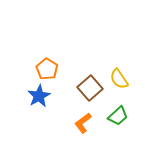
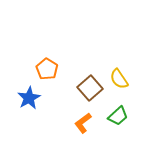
blue star: moved 10 px left, 2 px down
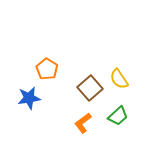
blue star: rotated 20 degrees clockwise
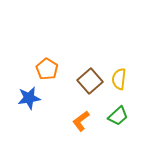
yellow semicircle: rotated 40 degrees clockwise
brown square: moved 7 px up
orange L-shape: moved 2 px left, 2 px up
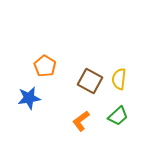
orange pentagon: moved 2 px left, 3 px up
brown square: rotated 20 degrees counterclockwise
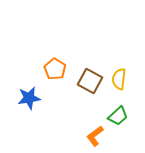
orange pentagon: moved 10 px right, 3 px down
orange L-shape: moved 14 px right, 15 px down
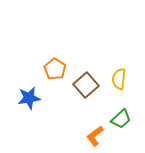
brown square: moved 4 px left, 4 px down; rotated 20 degrees clockwise
green trapezoid: moved 3 px right, 3 px down
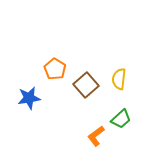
orange L-shape: moved 1 px right
